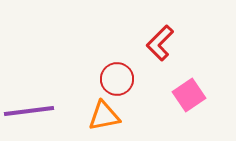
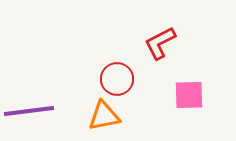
red L-shape: rotated 18 degrees clockwise
pink square: rotated 32 degrees clockwise
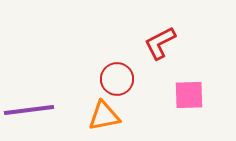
purple line: moved 1 px up
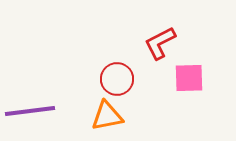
pink square: moved 17 px up
purple line: moved 1 px right, 1 px down
orange triangle: moved 3 px right
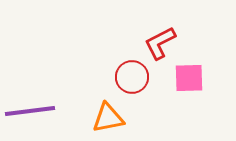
red circle: moved 15 px right, 2 px up
orange triangle: moved 1 px right, 2 px down
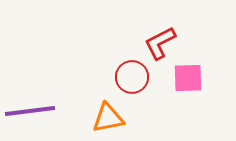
pink square: moved 1 px left
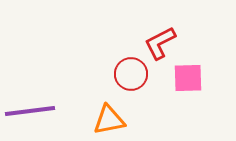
red circle: moved 1 px left, 3 px up
orange triangle: moved 1 px right, 2 px down
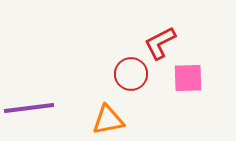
purple line: moved 1 px left, 3 px up
orange triangle: moved 1 px left
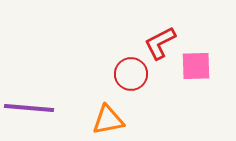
pink square: moved 8 px right, 12 px up
purple line: rotated 12 degrees clockwise
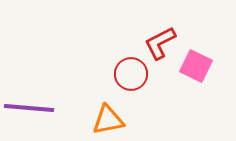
pink square: rotated 28 degrees clockwise
